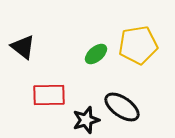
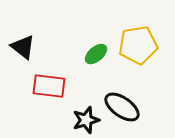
red rectangle: moved 9 px up; rotated 8 degrees clockwise
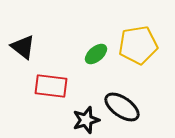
red rectangle: moved 2 px right
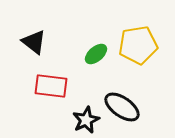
black triangle: moved 11 px right, 5 px up
black star: rotated 8 degrees counterclockwise
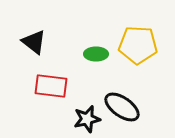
yellow pentagon: rotated 12 degrees clockwise
green ellipse: rotated 40 degrees clockwise
black star: moved 1 px right, 1 px up; rotated 12 degrees clockwise
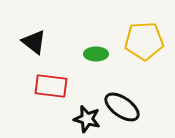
yellow pentagon: moved 6 px right, 4 px up; rotated 6 degrees counterclockwise
black star: rotated 28 degrees clockwise
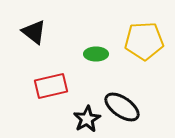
black triangle: moved 10 px up
red rectangle: rotated 20 degrees counterclockwise
black star: rotated 28 degrees clockwise
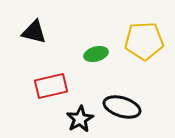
black triangle: rotated 24 degrees counterclockwise
green ellipse: rotated 15 degrees counterclockwise
black ellipse: rotated 18 degrees counterclockwise
black star: moved 7 px left
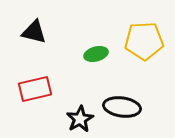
red rectangle: moved 16 px left, 3 px down
black ellipse: rotated 9 degrees counterclockwise
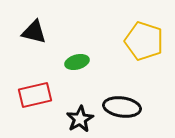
yellow pentagon: rotated 21 degrees clockwise
green ellipse: moved 19 px left, 8 px down
red rectangle: moved 6 px down
